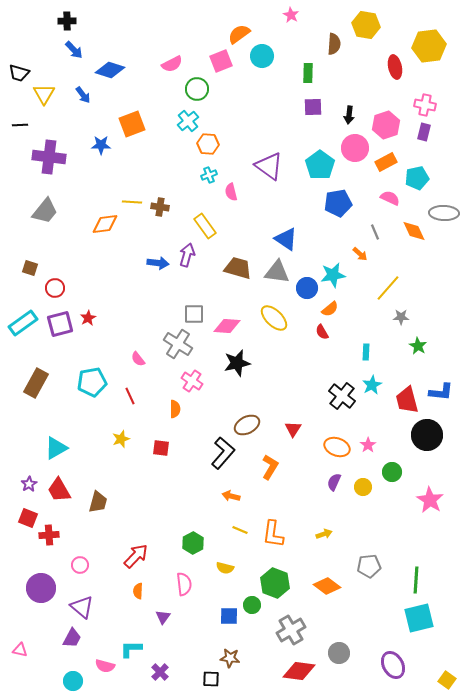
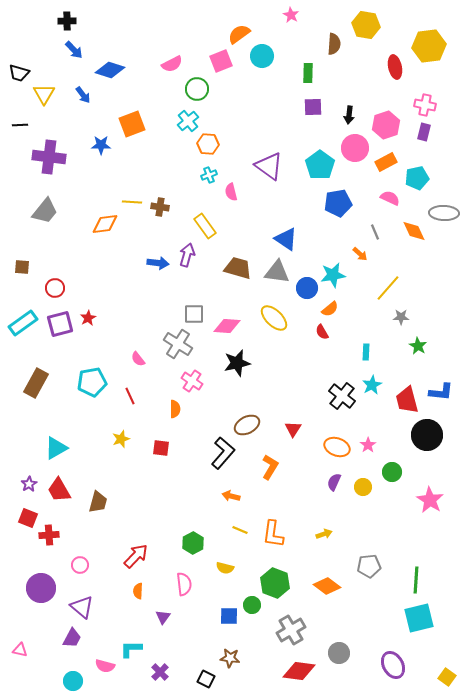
brown square at (30, 268): moved 8 px left, 1 px up; rotated 14 degrees counterclockwise
black square at (211, 679): moved 5 px left; rotated 24 degrees clockwise
yellow square at (447, 680): moved 3 px up
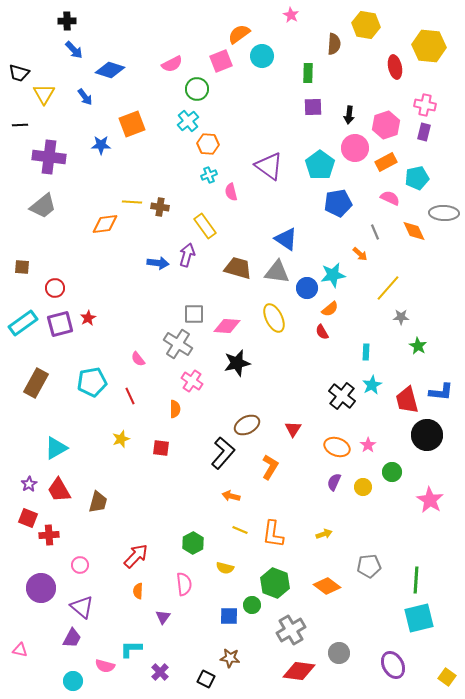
yellow hexagon at (429, 46): rotated 12 degrees clockwise
blue arrow at (83, 95): moved 2 px right, 2 px down
gray trapezoid at (45, 211): moved 2 px left, 5 px up; rotated 12 degrees clockwise
yellow ellipse at (274, 318): rotated 20 degrees clockwise
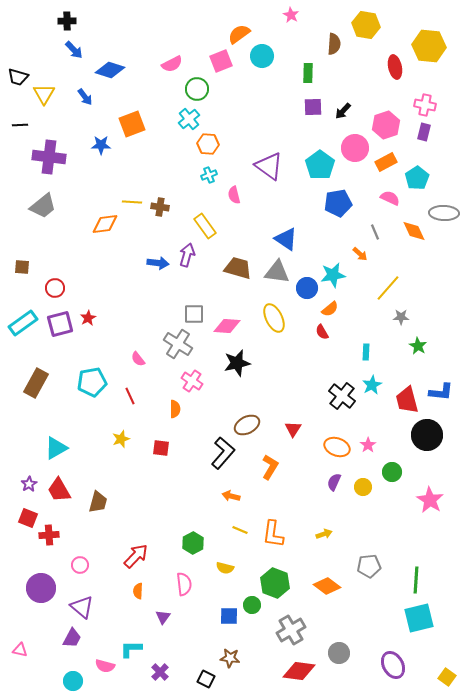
black trapezoid at (19, 73): moved 1 px left, 4 px down
black arrow at (349, 115): moved 6 px left, 4 px up; rotated 36 degrees clockwise
cyan cross at (188, 121): moved 1 px right, 2 px up
cyan pentagon at (417, 178): rotated 20 degrees counterclockwise
pink semicircle at (231, 192): moved 3 px right, 3 px down
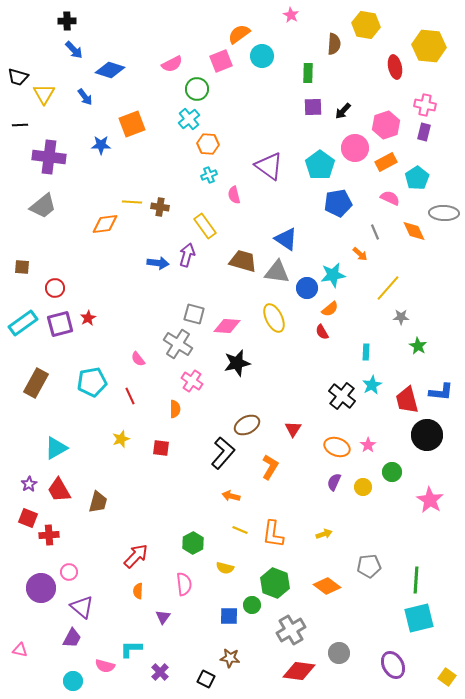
brown trapezoid at (238, 268): moved 5 px right, 7 px up
gray square at (194, 314): rotated 15 degrees clockwise
pink circle at (80, 565): moved 11 px left, 7 px down
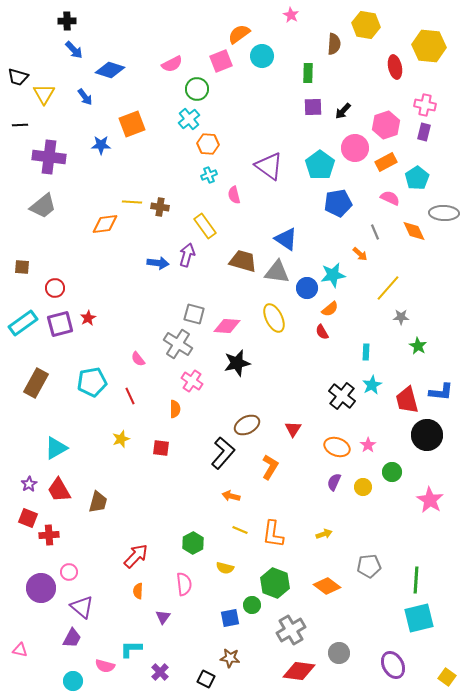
blue square at (229, 616): moved 1 px right, 2 px down; rotated 12 degrees counterclockwise
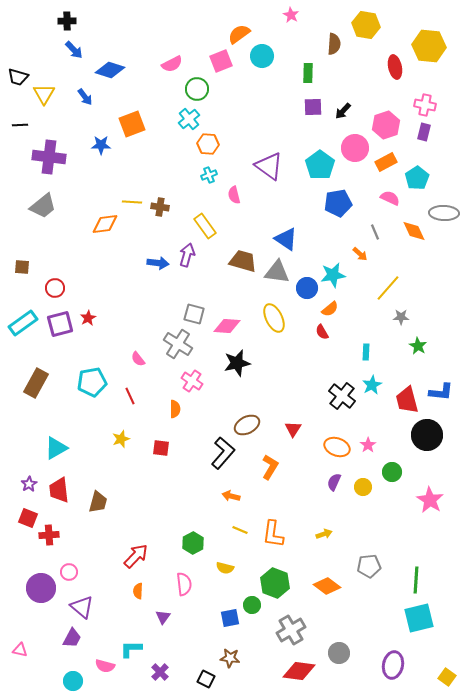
red trapezoid at (59, 490): rotated 24 degrees clockwise
purple ellipse at (393, 665): rotated 40 degrees clockwise
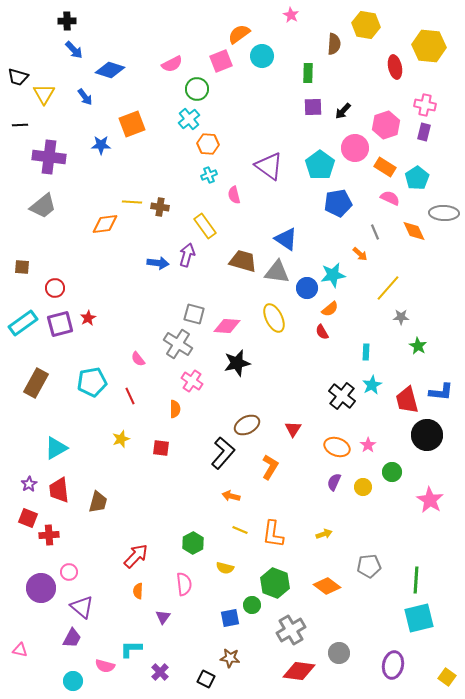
orange rectangle at (386, 162): moved 1 px left, 5 px down; rotated 60 degrees clockwise
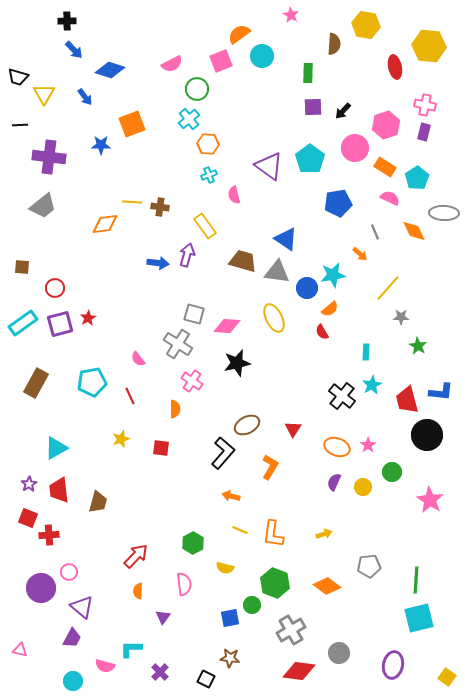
cyan pentagon at (320, 165): moved 10 px left, 6 px up
